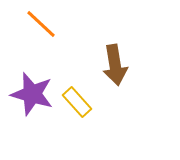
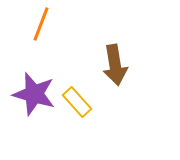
orange line: rotated 68 degrees clockwise
purple star: moved 2 px right
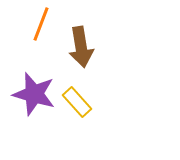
brown arrow: moved 34 px left, 18 px up
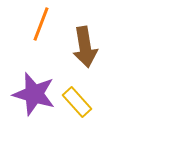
brown arrow: moved 4 px right
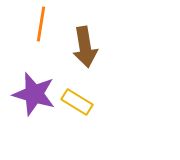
orange line: rotated 12 degrees counterclockwise
yellow rectangle: rotated 16 degrees counterclockwise
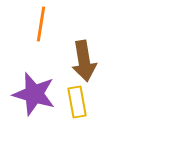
brown arrow: moved 1 px left, 14 px down
yellow rectangle: rotated 48 degrees clockwise
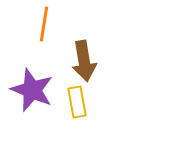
orange line: moved 3 px right
purple star: moved 2 px left, 4 px up; rotated 6 degrees clockwise
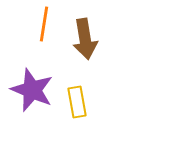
brown arrow: moved 1 px right, 22 px up
